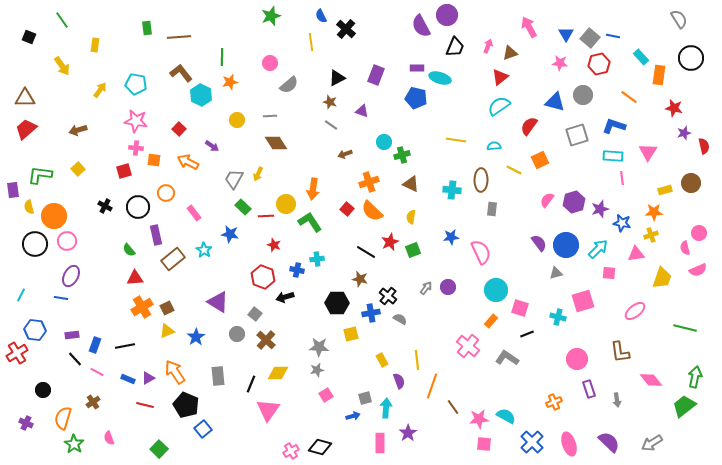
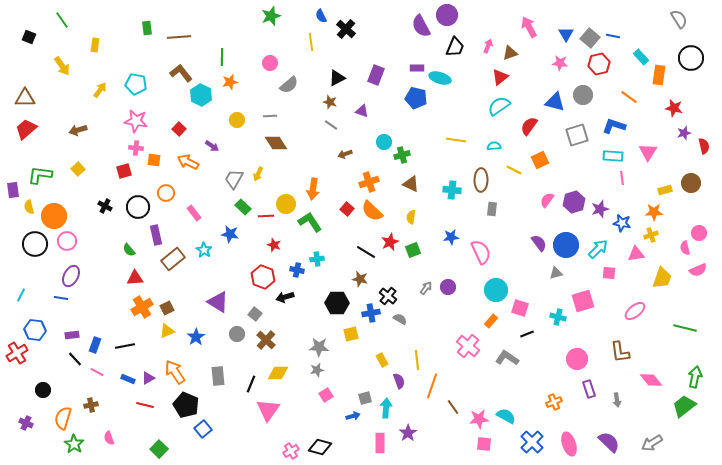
brown cross at (93, 402): moved 2 px left, 3 px down; rotated 24 degrees clockwise
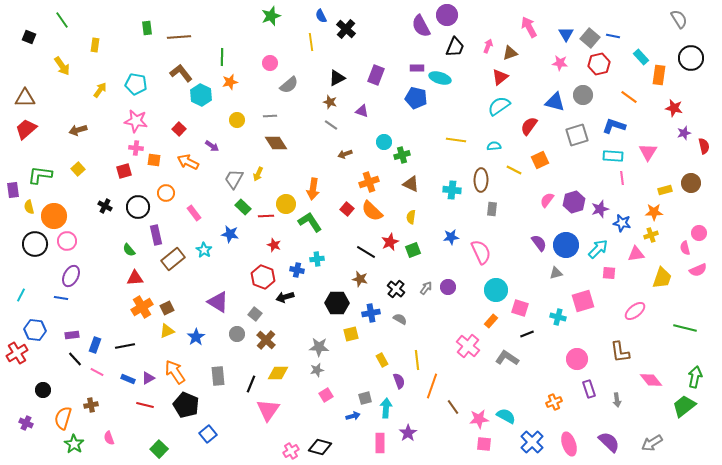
black cross at (388, 296): moved 8 px right, 7 px up
blue square at (203, 429): moved 5 px right, 5 px down
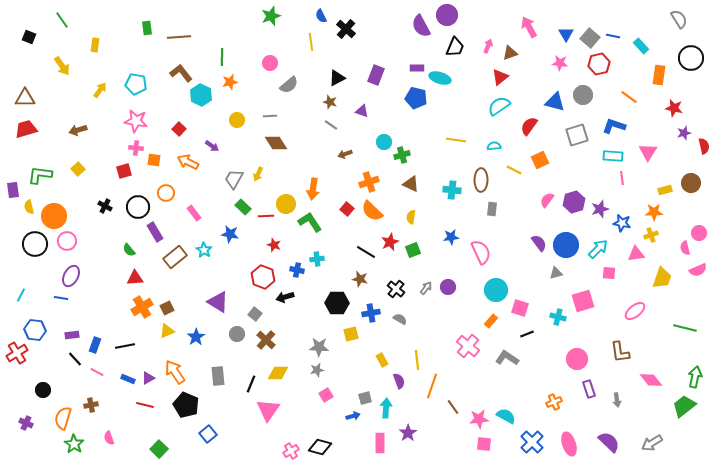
cyan rectangle at (641, 57): moved 11 px up
red trapezoid at (26, 129): rotated 25 degrees clockwise
purple rectangle at (156, 235): moved 1 px left, 3 px up; rotated 18 degrees counterclockwise
brown rectangle at (173, 259): moved 2 px right, 2 px up
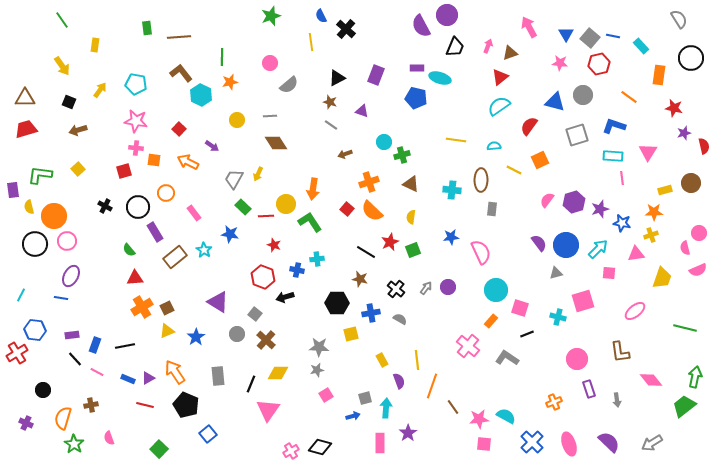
black square at (29, 37): moved 40 px right, 65 px down
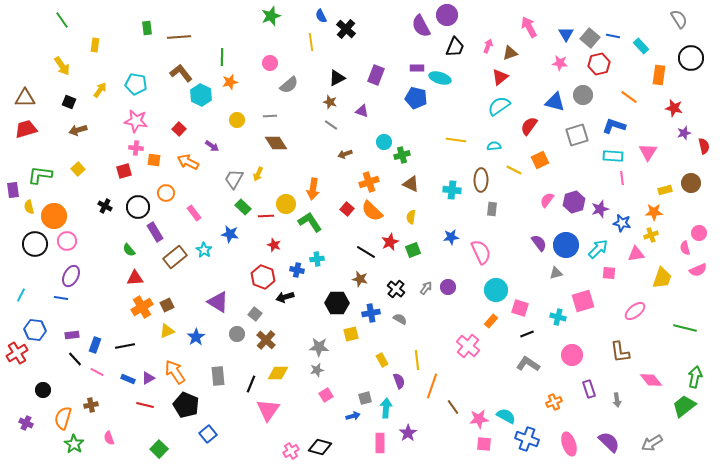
brown square at (167, 308): moved 3 px up
gray L-shape at (507, 358): moved 21 px right, 6 px down
pink circle at (577, 359): moved 5 px left, 4 px up
blue cross at (532, 442): moved 5 px left, 3 px up; rotated 25 degrees counterclockwise
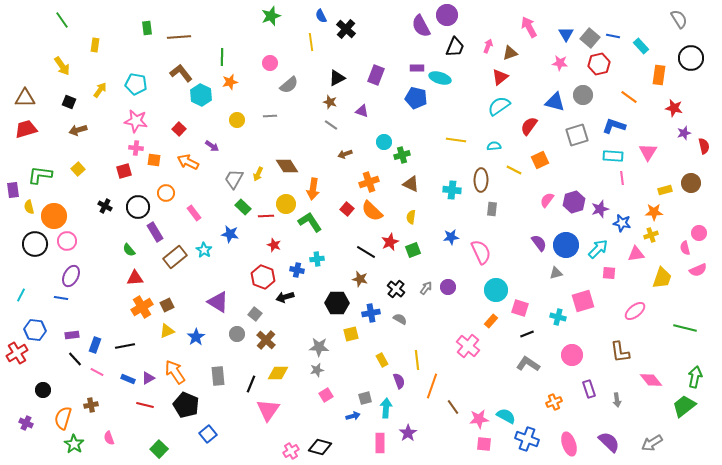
brown diamond at (276, 143): moved 11 px right, 23 px down
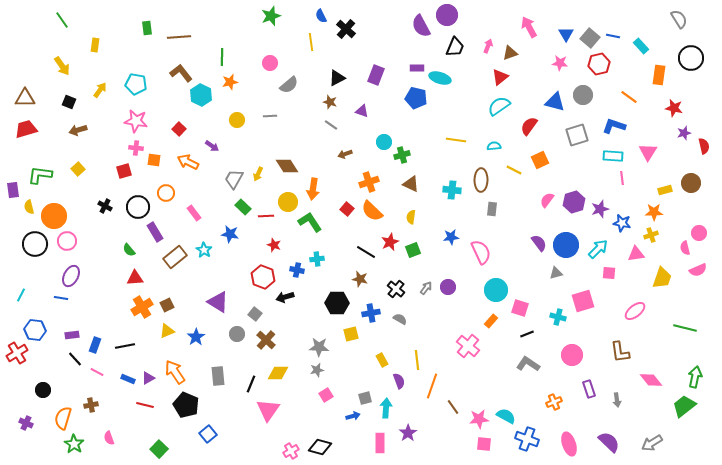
yellow circle at (286, 204): moved 2 px right, 2 px up
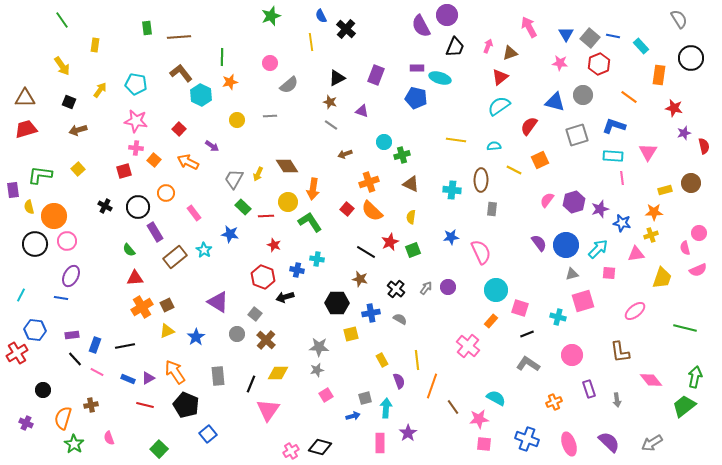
red hexagon at (599, 64): rotated 10 degrees counterclockwise
orange square at (154, 160): rotated 32 degrees clockwise
cyan cross at (317, 259): rotated 16 degrees clockwise
gray triangle at (556, 273): moved 16 px right, 1 px down
cyan semicircle at (506, 416): moved 10 px left, 18 px up
